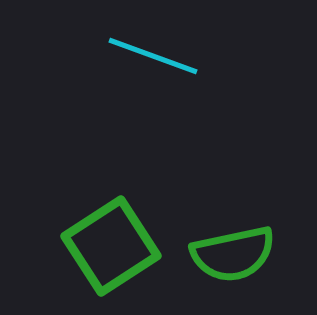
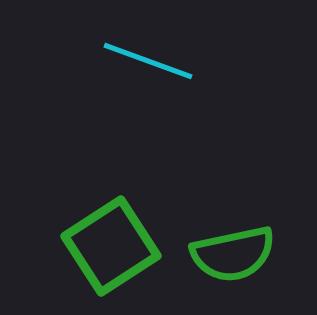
cyan line: moved 5 px left, 5 px down
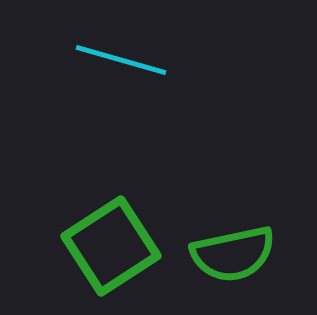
cyan line: moved 27 px left, 1 px up; rotated 4 degrees counterclockwise
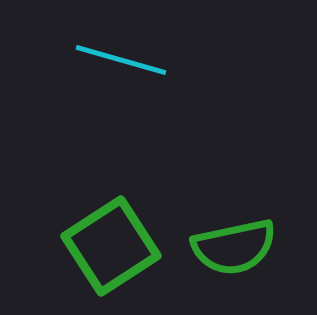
green semicircle: moved 1 px right, 7 px up
